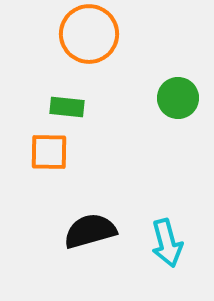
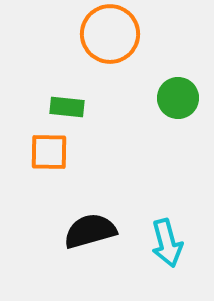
orange circle: moved 21 px right
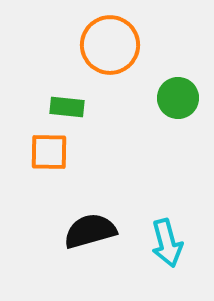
orange circle: moved 11 px down
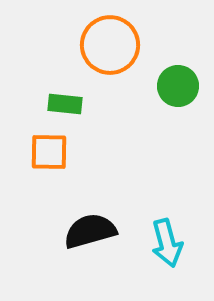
green circle: moved 12 px up
green rectangle: moved 2 px left, 3 px up
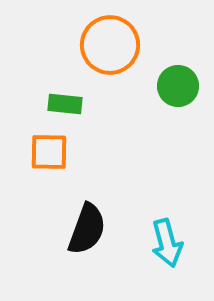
black semicircle: moved 3 px left, 2 px up; rotated 126 degrees clockwise
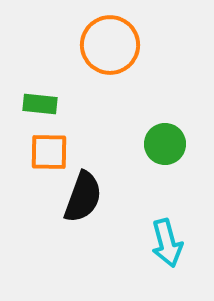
green circle: moved 13 px left, 58 px down
green rectangle: moved 25 px left
black semicircle: moved 4 px left, 32 px up
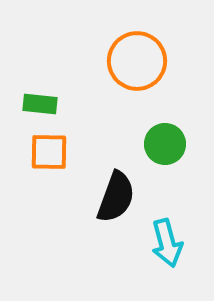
orange circle: moved 27 px right, 16 px down
black semicircle: moved 33 px right
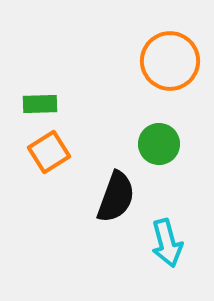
orange circle: moved 33 px right
green rectangle: rotated 8 degrees counterclockwise
green circle: moved 6 px left
orange square: rotated 33 degrees counterclockwise
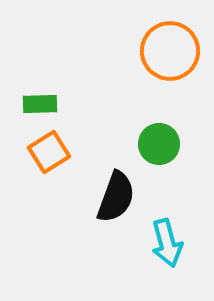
orange circle: moved 10 px up
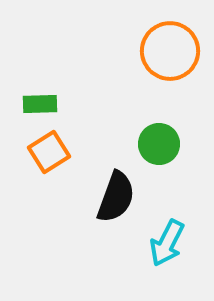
cyan arrow: rotated 42 degrees clockwise
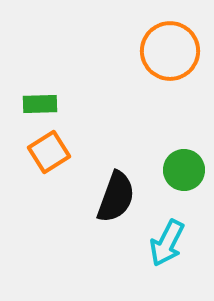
green circle: moved 25 px right, 26 px down
